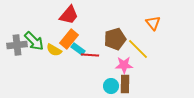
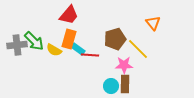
orange rectangle: rotated 24 degrees counterclockwise
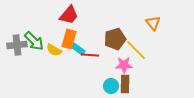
yellow line: moved 2 px left, 1 px down
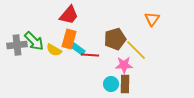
orange triangle: moved 1 px left, 4 px up; rotated 14 degrees clockwise
cyan circle: moved 2 px up
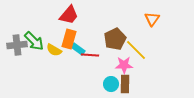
brown pentagon: rotated 10 degrees counterclockwise
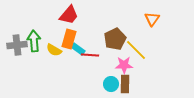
green arrow: rotated 140 degrees counterclockwise
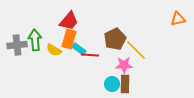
red trapezoid: moved 6 px down
orange triangle: moved 26 px right; rotated 42 degrees clockwise
green arrow: moved 1 px right, 1 px up
cyan rectangle: moved 1 px right
cyan circle: moved 1 px right
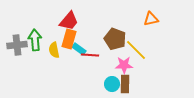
orange triangle: moved 27 px left
brown pentagon: rotated 25 degrees counterclockwise
yellow semicircle: rotated 49 degrees clockwise
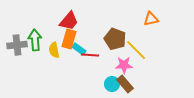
brown rectangle: rotated 42 degrees counterclockwise
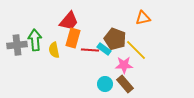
orange triangle: moved 8 px left, 1 px up
orange rectangle: moved 4 px right, 1 px up
cyan rectangle: moved 25 px right
red line: moved 5 px up
cyan circle: moved 7 px left
